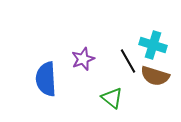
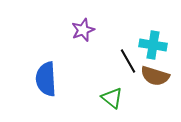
cyan cross: rotated 8 degrees counterclockwise
purple star: moved 29 px up
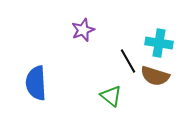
cyan cross: moved 6 px right, 2 px up
blue semicircle: moved 10 px left, 4 px down
green triangle: moved 1 px left, 2 px up
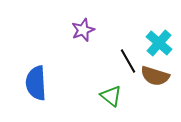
cyan cross: rotated 32 degrees clockwise
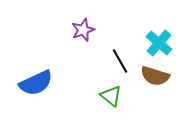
black line: moved 8 px left
blue semicircle: rotated 112 degrees counterclockwise
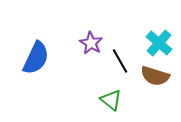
purple star: moved 8 px right, 13 px down; rotated 20 degrees counterclockwise
blue semicircle: moved 25 px up; rotated 40 degrees counterclockwise
green triangle: moved 4 px down
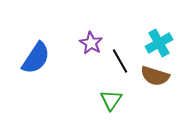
cyan cross: rotated 20 degrees clockwise
blue semicircle: rotated 8 degrees clockwise
green triangle: rotated 25 degrees clockwise
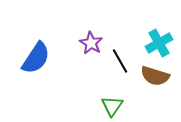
green triangle: moved 1 px right, 6 px down
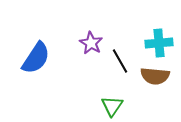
cyan cross: rotated 24 degrees clockwise
brown semicircle: rotated 12 degrees counterclockwise
